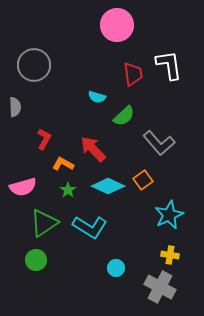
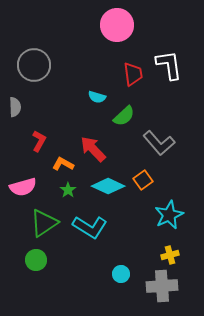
red L-shape: moved 5 px left, 2 px down
yellow cross: rotated 24 degrees counterclockwise
cyan circle: moved 5 px right, 6 px down
gray cross: moved 2 px right, 1 px up; rotated 32 degrees counterclockwise
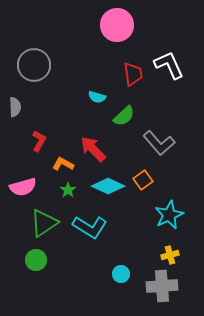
white L-shape: rotated 16 degrees counterclockwise
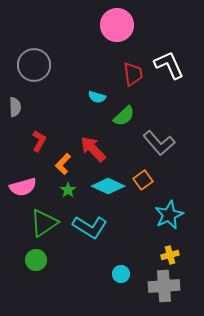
orange L-shape: rotated 75 degrees counterclockwise
gray cross: moved 2 px right
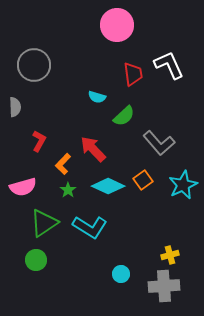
cyan star: moved 14 px right, 30 px up
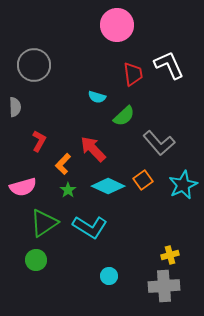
cyan circle: moved 12 px left, 2 px down
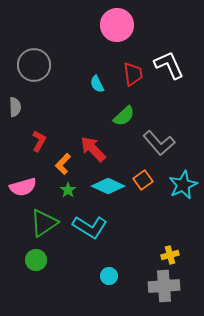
cyan semicircle: moved 13 px up; rotated 48 degrees clockwise
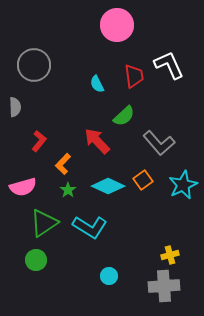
red trapezoid: moved 1 px right, 2 px down
red L-shape: rotated 10 degrees clockwise
red arrow: moved 4 px right, 8 px up
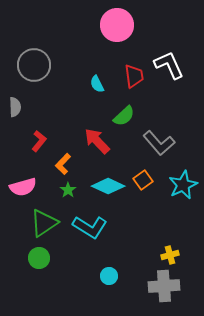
green circle: moved 3 px right, 2 px up
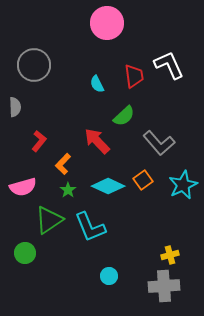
pink circle: moved 10 px left, 2 px up
green triangle: moved 5 px right, 3 px up
cyan L-shape: rotated 36 degrees clockwise
green circle: moved 14 px left, 5 px up
